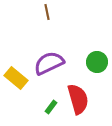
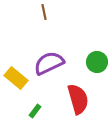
brown line: moved 3 px left
green rectangle: moved 16 px left, 4 px down
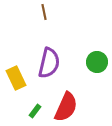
purple semicircle: rotated 128 degrees clockwise
yellow rectangle: rotated 25 degrees clockwise
red semicircle: moved 12 px left, 8 px down; rotated 40 degrees clockwise
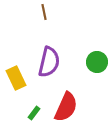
purple semicircle: moved 1 px up
green rectangle: moved 1 px left, 2 px down
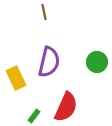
green rectangle: moved 3 px down
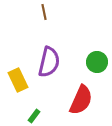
yellow rectangle: moved 2 px right, 2 px down
red semicircle: moved 15 px right, 7 px up
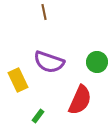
purple semicircle: rotated 96 degrees clockwise
red semicircle: moved 1 px left
green rectangle: moved 4 px right
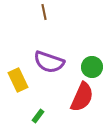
green circle: moved 5 px left, 5 px down
red semicircle: moved 2 px right, 3 px up
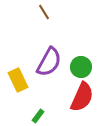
brown line: rotated 21 degrees counterclockwise
purple semicircle: rotated 80 degrees counterclockwise
green circle: moved 11 px left
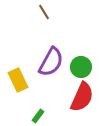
purple semicircle: moved 2 px right
